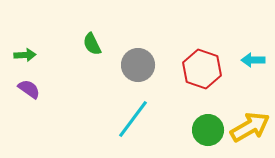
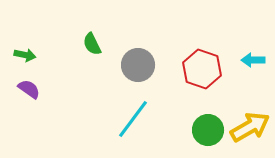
green arrow: rotated 15 degrees clockwise
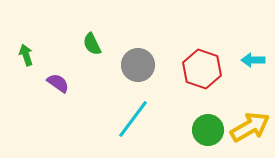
green arrow: moved 1 px right; rotated 120 degrees counterclockwise
purple semicircle: moved 29 px right, 6 px up
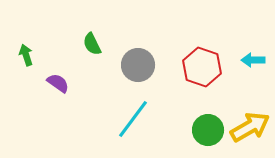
red hexagon: moved 2 px up
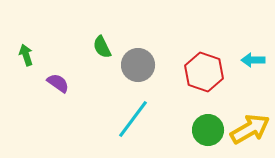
green semicircle: moved 10 px right, 3 px down
red hexagon: moved 2 px right, 5 px down
yellow arrow: moved 2 px down
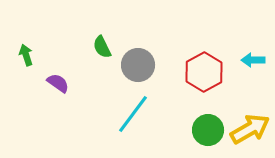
red hexagon: rotated 12 degrees clockwise
cyan line: moved 5 px up
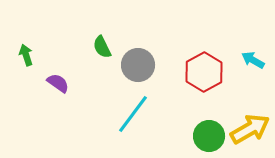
cyan arrow: rotated 30 degrees clockwise
green circle: moved 1 px right, 6 px down
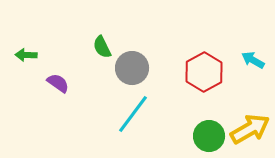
green arrow: rotated 70 degrees counterclockwise
gray circle: moved 6 px left, 3 px down
